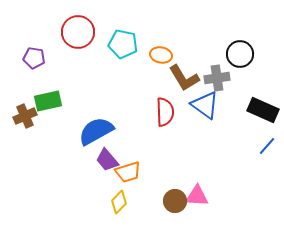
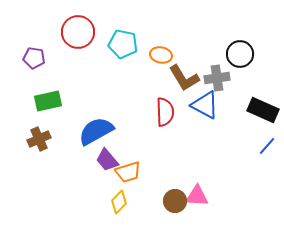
blue triangle: rotated 8 degrees counterclockwise
brown cross: moved 14 px right, 23 px down
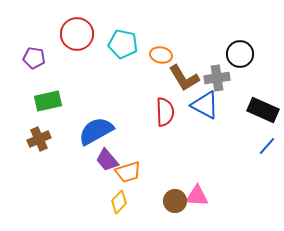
red circle: moved 1 px left, 2 px down
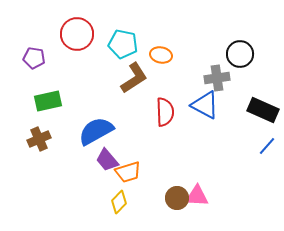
brown L-shape: moved 50 px left; rotated 92 degrees counterclockwise
brown circle: moved 2 px right, 3 px up
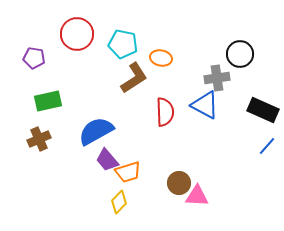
orange ellipse: moved 3 px down
brown circle: moved 2 px right, 15 px up
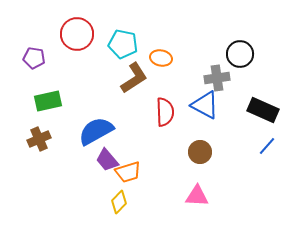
brown circle: moved 21 px right, 31 px up
